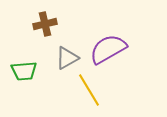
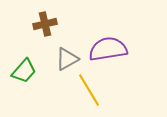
purple semicircle: rotated 21 degrees clockwise
gray triangle: moved 1 px down
green trapezoid: rotated 44 degrees counterclockwise
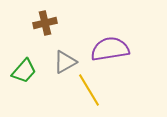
brown cross: moved 1 px up
purple semicircle: moved 2 px right
gray triangle: moved 2 px left, 3 px down
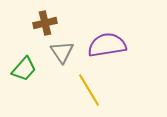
purple semicircle: moved 3 px left, 4 px up
gray triangle: moved 3 px left, 10 px up; rotated 35 degrees counterclockwise
green trapezoid: moved 2 px up
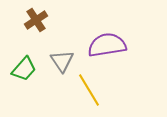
brown cross: moved 9 px left, 3 px up; rotated 20 degrees counterclockwise
gray triangle: moved 9 px down
